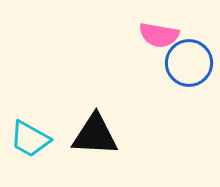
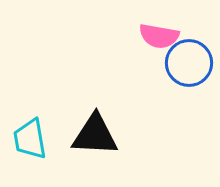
pink semicircle: moved 1 px down
cyan trapezoid: rotated 51 degrees clockwise
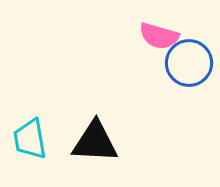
pink semicircle: rotated 6 degrees clockwise
black triangle: moved 7 px down
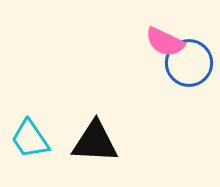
pink semicircle: moved 6 px right, 6 px down; rotated 9 degrees clockwise
cyan trapezoid: rotated 24 degrees counterclockwise
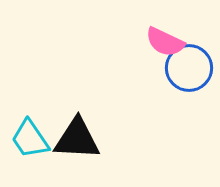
blue circle: moved 5 px down
black triangle: moved 18 px left, 3 px up
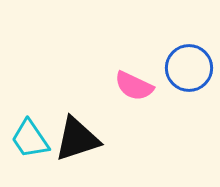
pink semicircle: moved 31 px left, 44 px down
black triangle: rotated 21 degrees counterclockwise
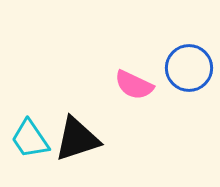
pink semicircle: moved 1 px up
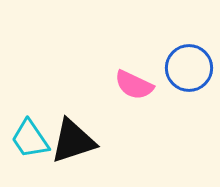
black triangle: moved 4 px left, 2 px down
